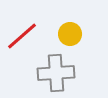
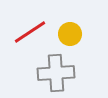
red line: moved 8 px right, 4 px up; rotated 8 degrees clockwise
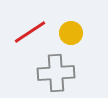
yellow circle: moved 1 px right, 1 px up
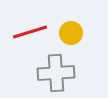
red line: rotated 16 degrees clockwise
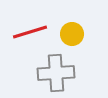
yellow circle: moved 1 px right, 1 px down
